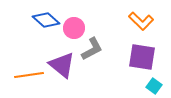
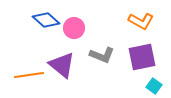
orange L-shape: rotated 15 degrees counterclockwise
gray L-shape: moved 10 px right, 6 px down; rotated 50 degrees clockwise
purple square: rotated 20 degrees counterclockwise
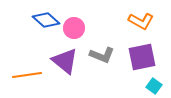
purple triangle: moved 3 px right, 4 px up
orange line: moved 2 px left
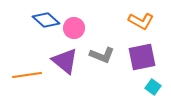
cyan square: moved 1 px left, 1 px down
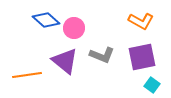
cyan square: moved 1 px left, 2 px up
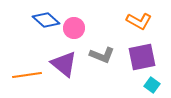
orange L-shape: moved 2 px left
purple triangle: moved 1 px left, 3 px down
